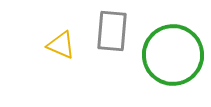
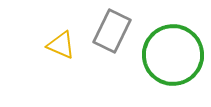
gray rectangle: rotated 21 degrees clockwise
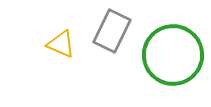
yellow triangle: moved 1 px up
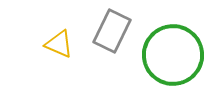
yellow triangle: moved 2 px left
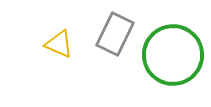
gray rectangle: moved 3 px right, 3 px down
